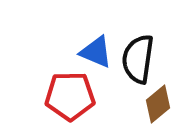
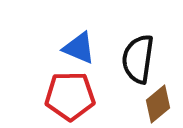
blue triangle: moved 17 px left, 4 px up
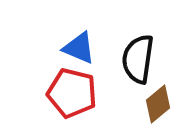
red pentagon: moved 2 px right, 3 px up; rotated 15 degrees clockwise
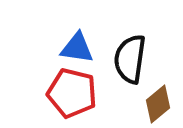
blue triangle: moved 2 px left; rotated 15 degrees counterclockwise
black semicircle: moved 8 px left
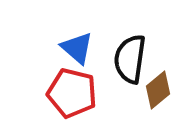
blue triangle: rotated 33 degrees clockwise
brown diamond: moved 14 px up
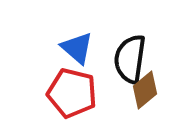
brown diamond: moved 13 px left
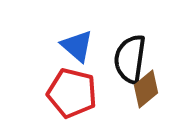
blue triangle: moved 2 px up
brown diamond: moved 1 px right, 1 px up
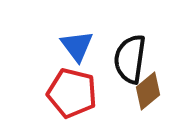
blue triangle: rotated 12 degrees clockwise
brown diamond: moved 2 px right, 2 px down
